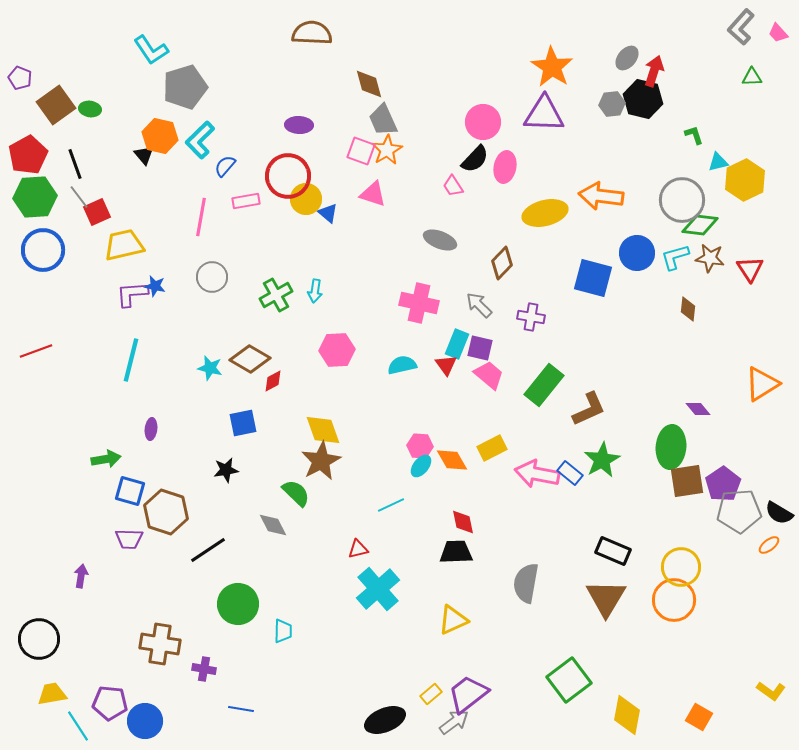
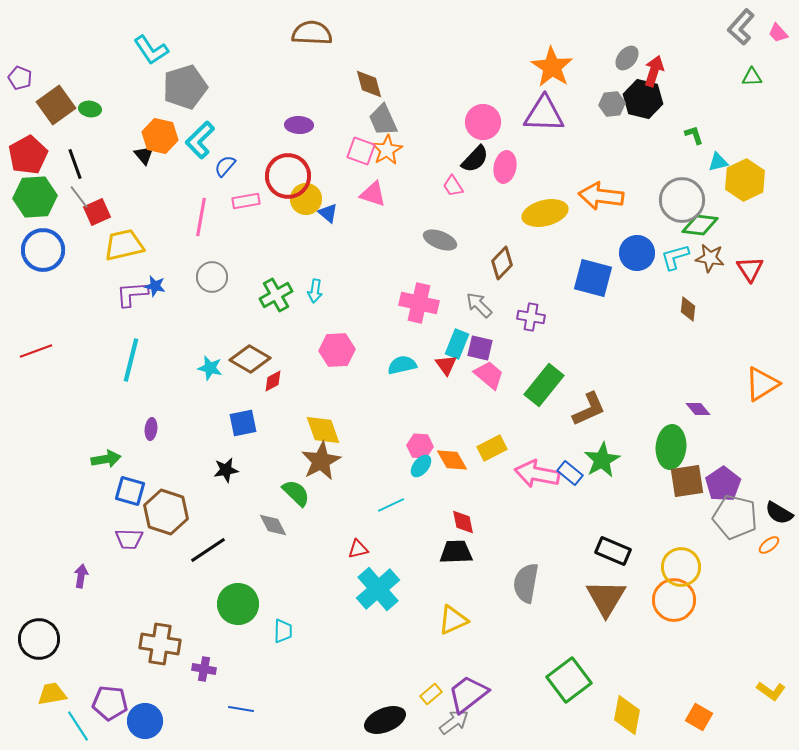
gray pentagon at (739, 511): moved 4 px left, 6 px down; rotated 18 degrees clockwise
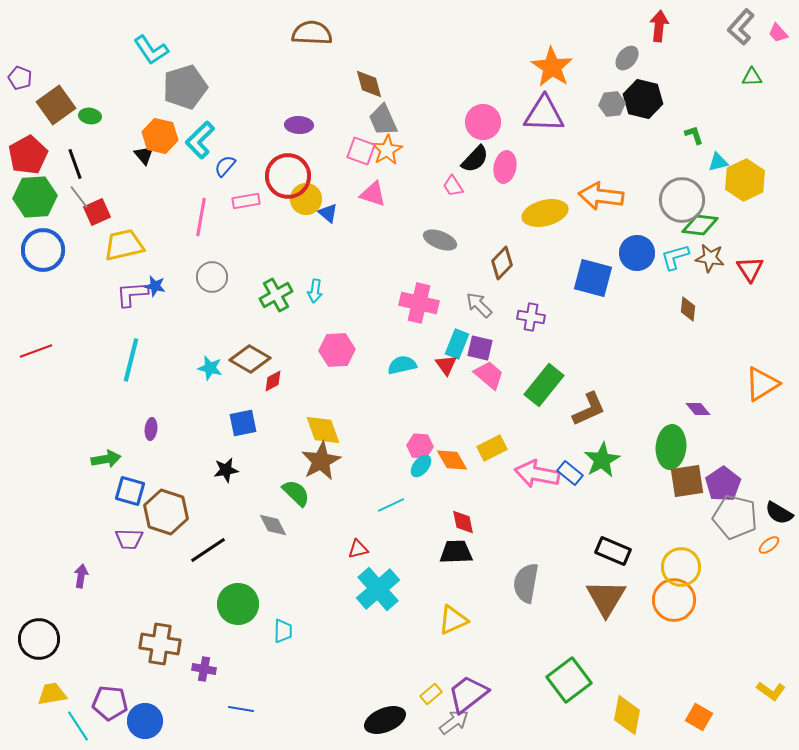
red arrow at (654, 71): moved 5 px right, 45 px up; rotated 12 degrees counterclockwise
green ellipse at (90, 109): moved 7 px down
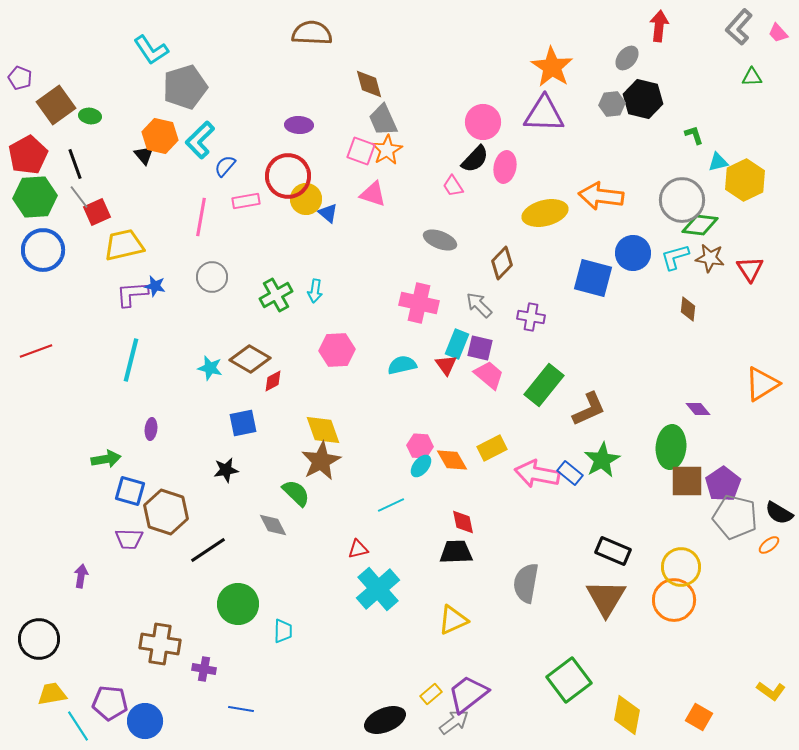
gray L-shape at (741, 27): moved 2 px left
blue circle at (637, 253): moved 4 px left
brown square at (687, 481): rotated 9 degrees clockwise
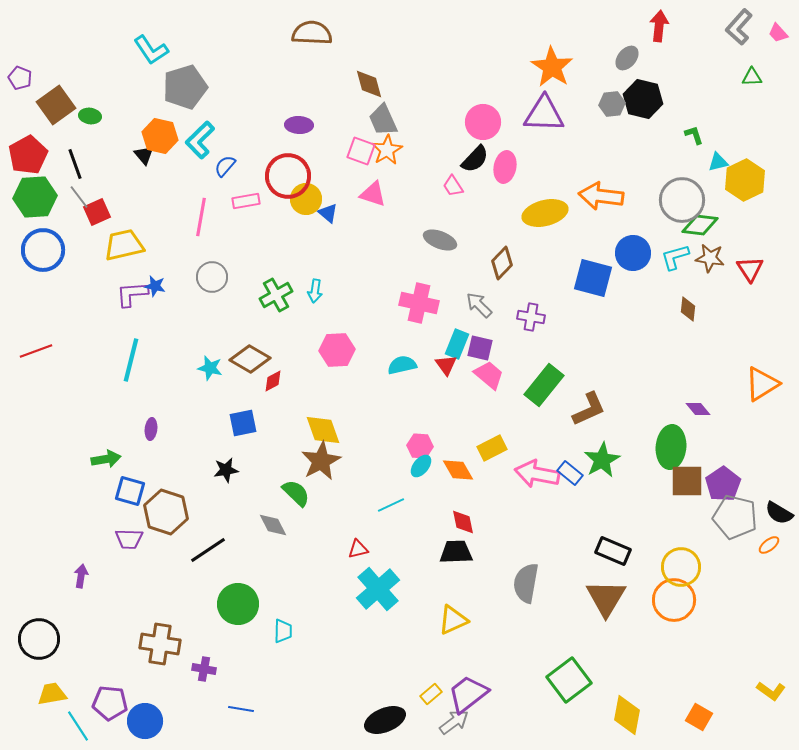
orange diamond at (452, 460): moved 6 px right, 10 px down
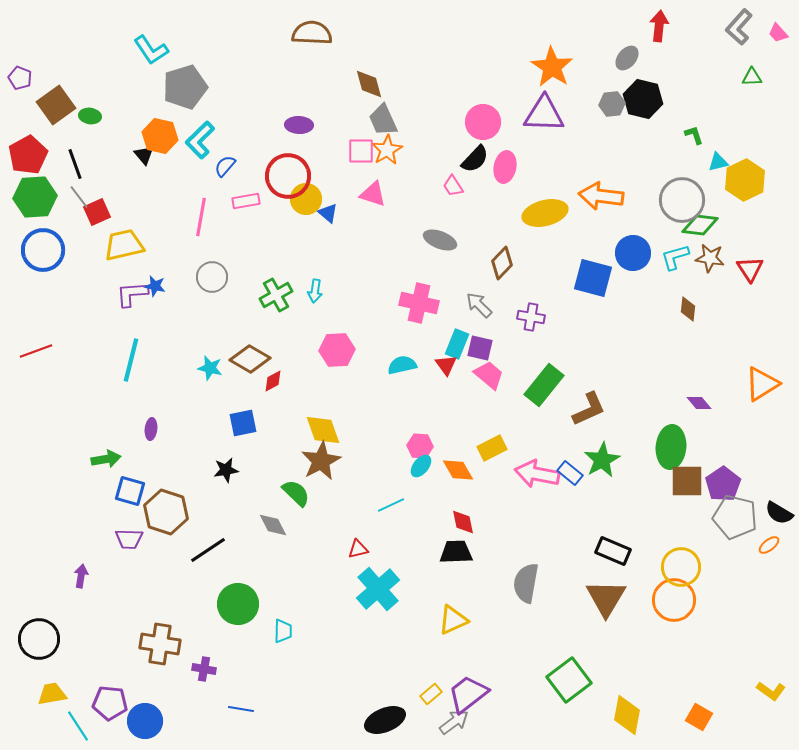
pink square at (361, 151): rotated 20 degrees counterclockwise
purple diamond at (698, 409): moved 1 px right, 6 px up
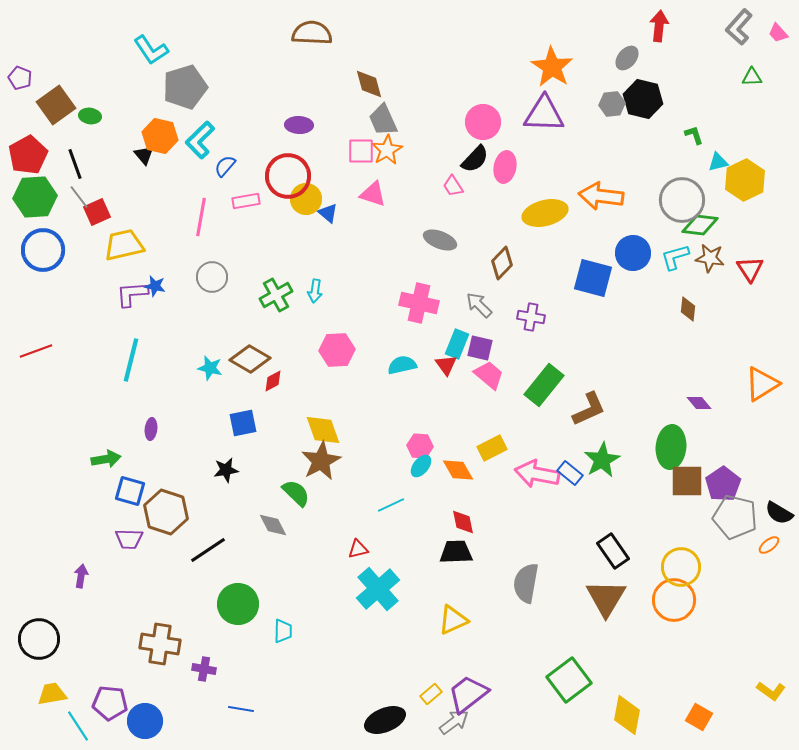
black rectangle at (613, 551): rotated 32 degrees clockwise
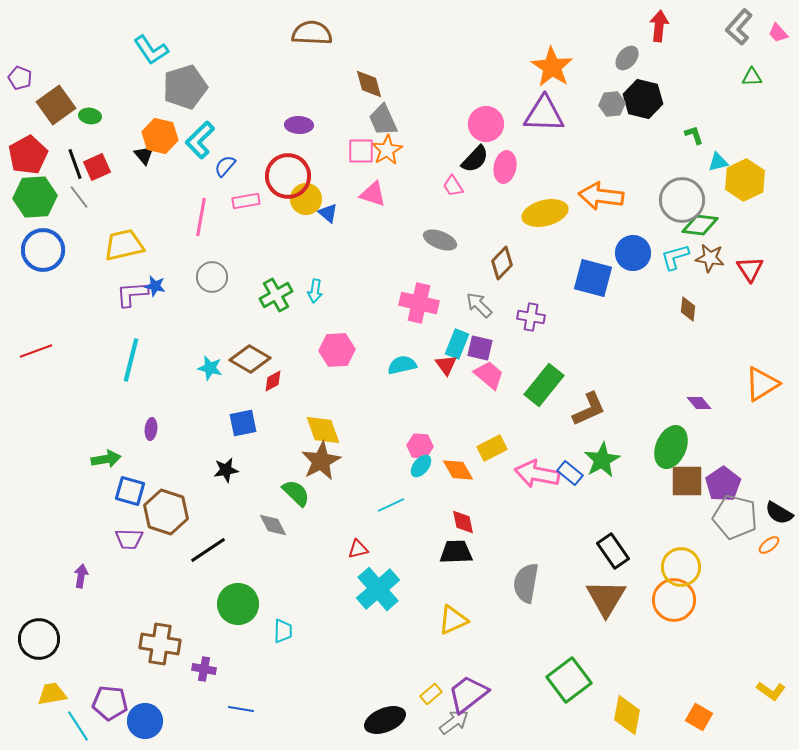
pink circle at (483, 122): moved 3 px right, 2 px down
red square at (97, 212): moved 45 px up
green ellipse at (671, 447): rotated 18 degrees clockwise
